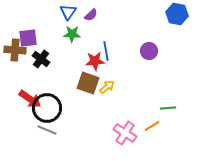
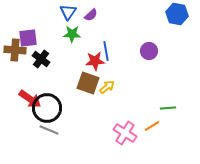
gray line: moved 2 px right
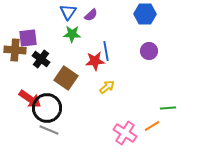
blue hexagon: moved 32 px left; rotated 10 degrees counterclockwise
brown square: moved 22 px left, 5 px up; rotated 15 degrees clockwise
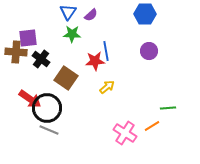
brown cross: moved 1 px right, 2 px down
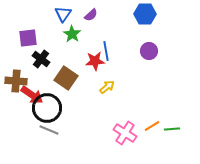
blue triangle: moved 5 px left, 2 px down
green star: rotated 30 degrees clockwise
brown cross: moved 29 px down
red arrow: moved 2 px right, 4 px up
green line: moved 4 px right, 21 px down
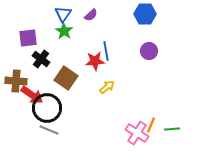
green star: moved 8 px left, 3 px up
orange line: moved 1 px left, 1 px up; rotated 35 degrees counterclockwise
pink cross: moved 12 px right
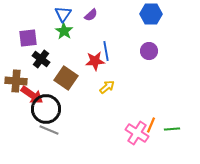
blue hexagon: moved 6 px right
black circle: moved 1 px left, 1 px down
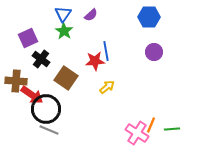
blue hexagon: moved 2 px left, 3 px down
purple square: rotated 18 degrees counterclockwise
purple circle: moved 5 px right, 1 px down
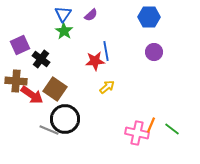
purple square: moved 8 px left, 7 px down
brown square: moved 11 px left, 11 px down
black circle: moved 19 px right, 10 px down
green line: rotated 42 degrees clockwise
pink cross: rotated 20 degrees counterclockwise
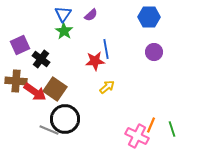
blue line: moved 2 px up
red arrow: moved 3 px right, 3 px up
green line: rotated 35 degrees clockwise
pink cross: moved 3 px down; rotated 15 degrees clockwise
